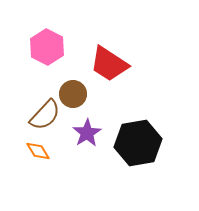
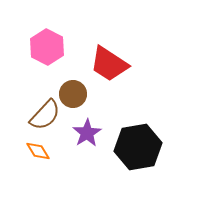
black hexagon: moved 4 px down
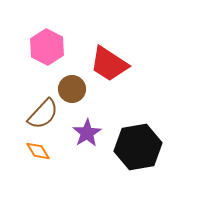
brown circle: moved 1 px left, 5 px up
brown semicircle: moved 2 px left, 1 px up
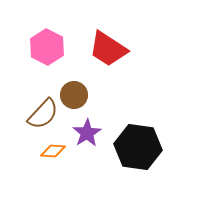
red trapezoid: moved 1 px left, 15 px up
brown circle: moved 2 px right, 6 px down
black hexagon: rotated 18 degrees clockwise
orange diamond: moved 15 px right; rotated 55 degrees counterclockwise
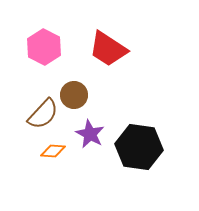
pink hexagon: moved 3 px left
purple star: moved 3 px right, 1 px down; rotated 12 degrees counterclockwise
black hexagon: moved 1 px right
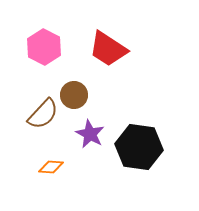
orange diamond: moved 2 px left, 16 px down
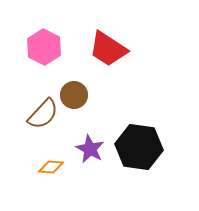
purple star: moved 15 px down
